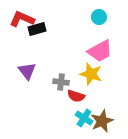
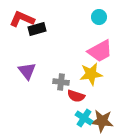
yellow star: rotated 25 degrees counterclockwise
brown star: rotated 30 degrees clockwise
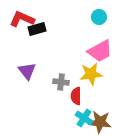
red semicircle: rotated 72 degrees clockwise
brown star: moved 2 px left, 1 px down
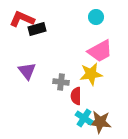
cyan circle: moved 3 px left
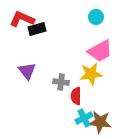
cyan cross: rotated 30 degrees clockwise
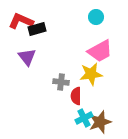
red L-shape: moved 1 px left, 2 px down
purple triangle: moved 14 px up
brown star: rotated 25 degrees counterclockwise
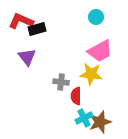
yellow star: rotated 15 degrees clockwise
